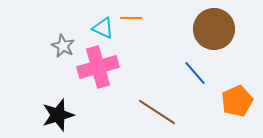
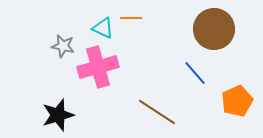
gray star: rotated 15 degrees counterclockwise
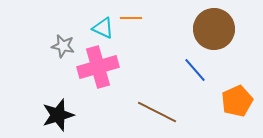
blue line: moved 3 px up
brown line: rotated 6 degrees counterclockwise
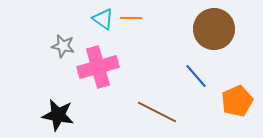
cyan triangle: moved 9 px up; rotated 10 degrees clockwise
blue line: moved 1 px right, 6 px down
black star: rotated 28 degrees clockwise
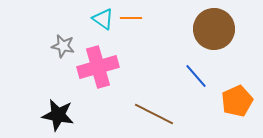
brown line: moved 3 px left, 2 px down
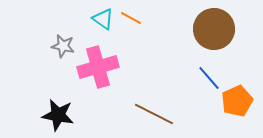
orange line: rotated 30 degrees clockwise
blue line: moved 13 px right, 2 px down
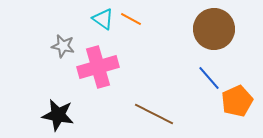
orange line: moved 1 px down
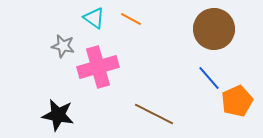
cyan triangle: moved 9 px left, 1 px up
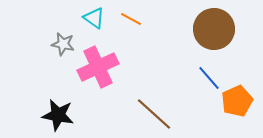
gray star: moved 2 px up
pink cross: rotated 9 degrees counterclockwise
brown line: rotated 15 degrees clockwise
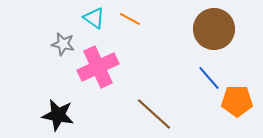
orange line: moved 1 px left
orange pentagon: rotated 24 degrees clockwise
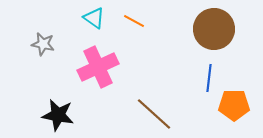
orange line: moved 4 px right, 2 px down
gray star: moved 20 px left
blue line: rotated 48 degrees clockwise
orange pentagon: moved 3 px left, 4 px down
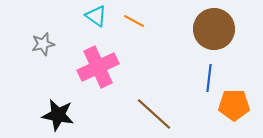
cyan triangle: moved 2 px right, 2 px up
gray star: rotated 25 degrees counterclockwise
